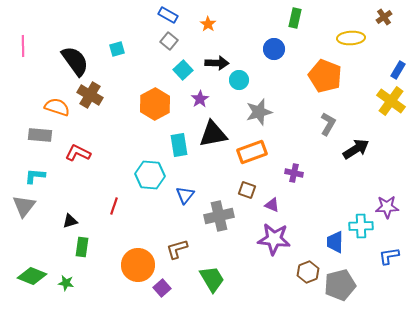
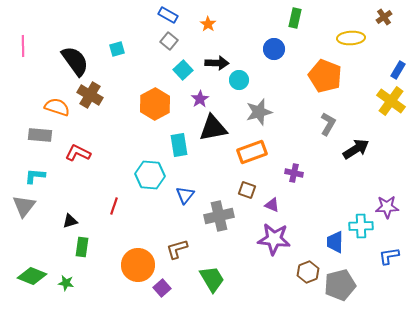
black triangle at (213, 134): moved 6 px up
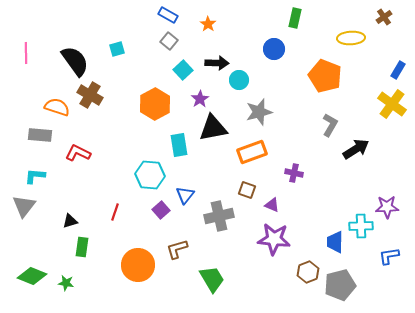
pink line at (23, 46): moved 3 px right, 7 px down
yellow cross at (391, 101): moved 1 px right, 3 px down
gray L-shape at (328, 124): moved 2 px right, 1 px down
red line at (114, 206): moved 1 px right, 6 px down
purple square at (162, 288): moved 1 px left, 78 px up
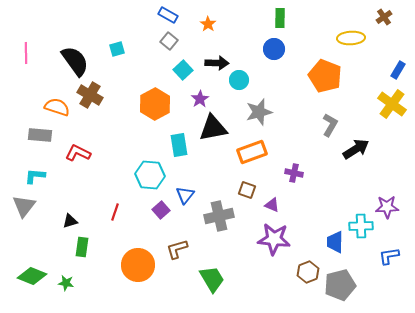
green rectangle at (295, 18): moved 15 px left; rotated 12 degrees counterclockwise
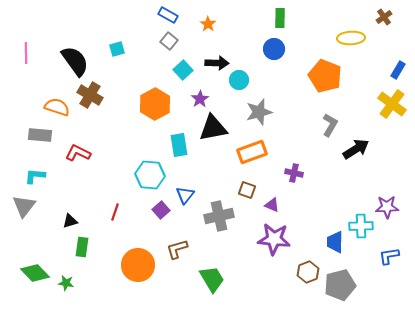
green diamond at (32, 276): moved 3 px right, 3 px up; rotated 24 degrees clockwise
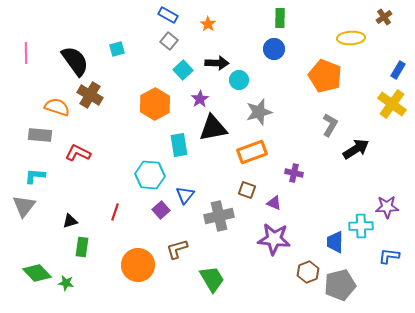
purple triangle at (272, 205): moved 2 px right, 2 px up
blue L-shape at (389, 256): rotated 15 degrees clockwise
green diamond at (35, 273): moved 2 px right
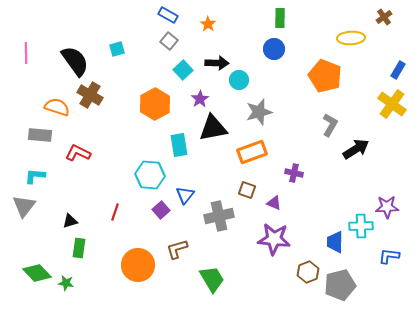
green rectangle at (82, 247): moved 3 px left, 1 px down
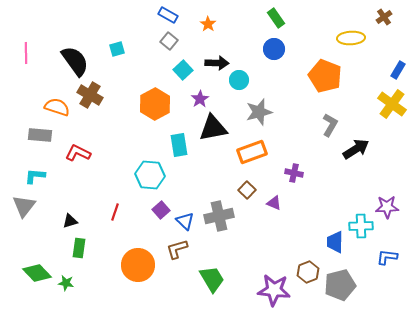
green rectangle at (280, 18): moved 4 px left; rotated 36 degrees counterclockwise
brown square at (247, 190): rotated 24 degrees clockwise
blue triangle at (185, 195): moved 26 px down; rotated 24 degrees counterclockwise
purple star at (274, 239): moved 51 px down
blue L-shape at (389, 256): moved 2 px left, 1 px down
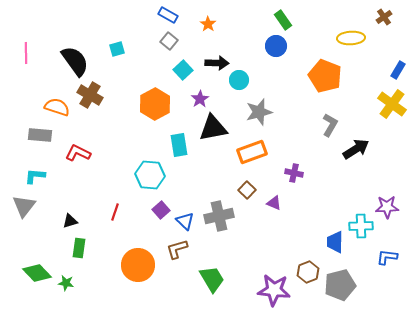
green rectangle at (276, 18): moved 7 px right, 2 px down
blue circle at (274, 49): moved 2 px right, 3 px up
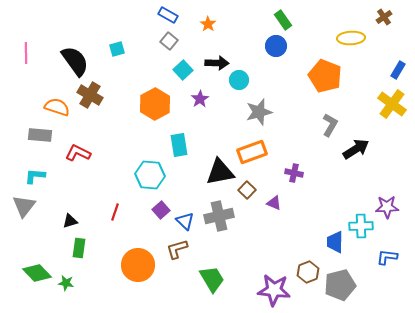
black triangle at (213, 128): moved 7 px right, 44 px down
